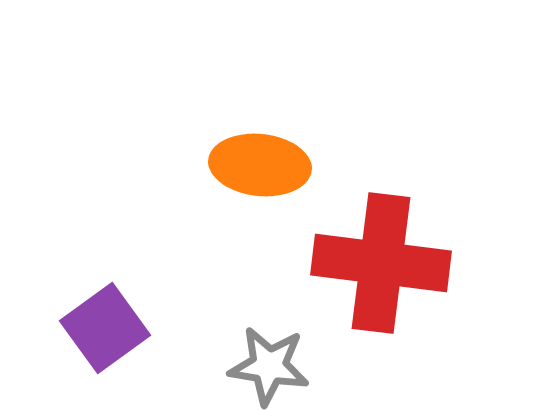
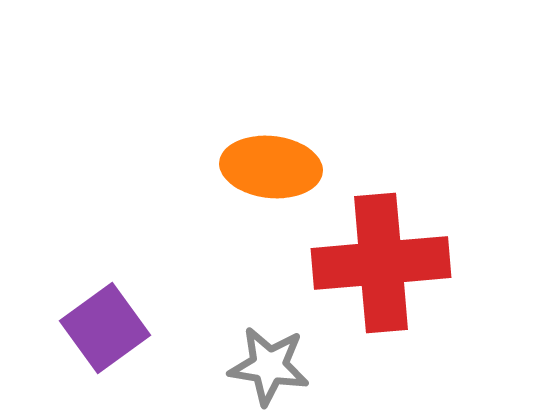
orange ellipse: moved 11 px right, 2 px down
red cross: rotated 12 degrees counterclockwise
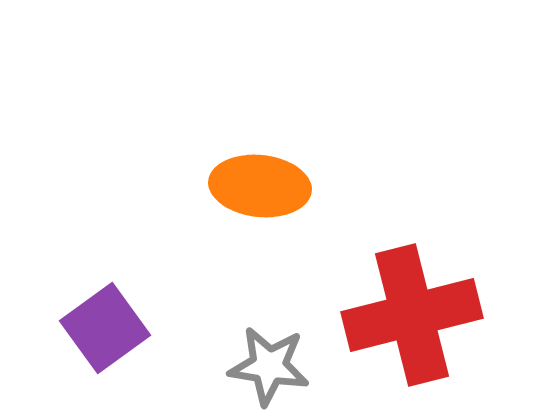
orange ellipse: moved 11 px left, 19 px down
red cross: moved 31 px right, 52 px down; rotated 9 degrees counterclockwise
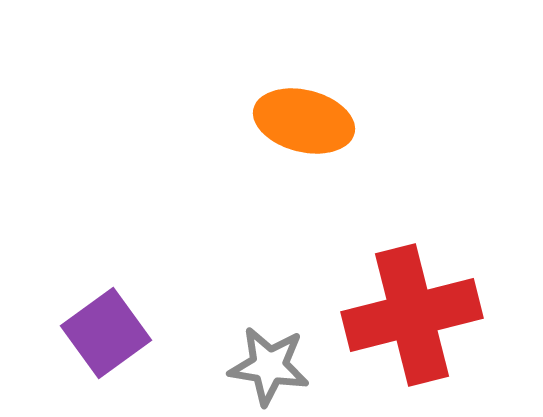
orange ellipse: moved 44 px right, 65 px up; rotated 8 degrees clockwise
purple square: moved 1 px right, 5 px down
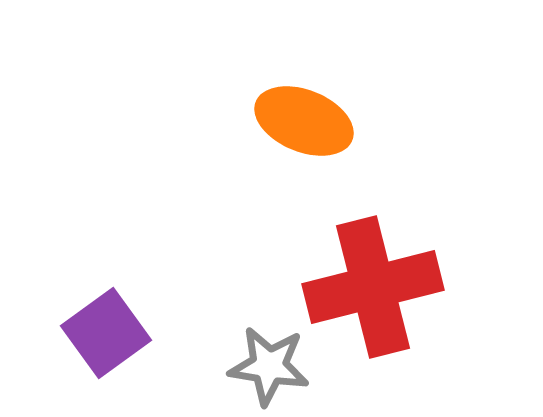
orange ellipse: rotated 8 degrees clockwise
red cross: moved 39 px left, 28 px up
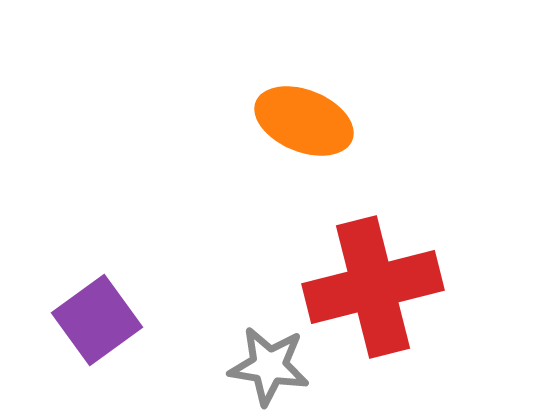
purple square: moved 9 px left, 13 px up
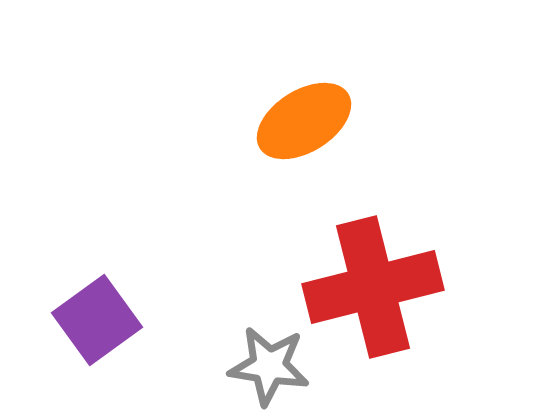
orange ellipse: rotated 54 degrees counterclockwise
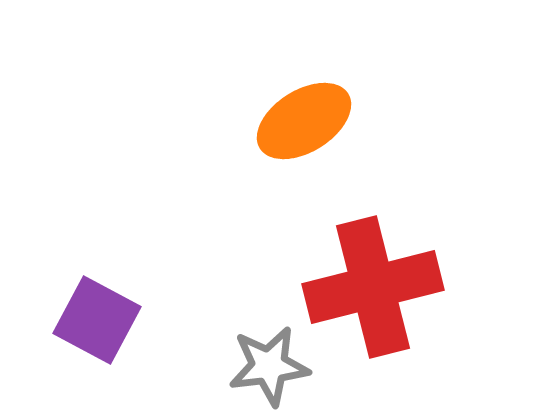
purple square: rotated 26 degrees counterclockwise
gray star: rotated 16 degrees counterclockwise
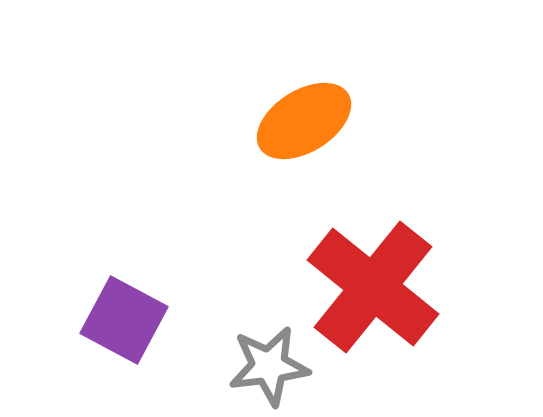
red cross: rotated 37 degrees counterclockwise
purple square: moved 27 px right
